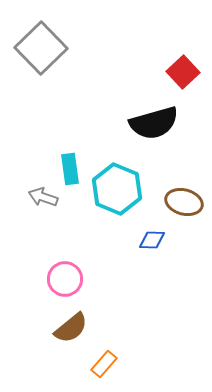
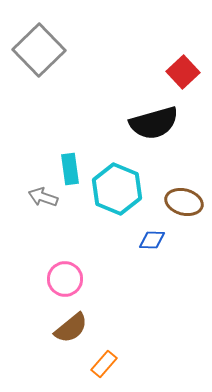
gray square: moved 2 px left, 2 px down
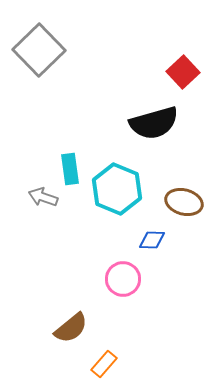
pink circle: moved 58 px right
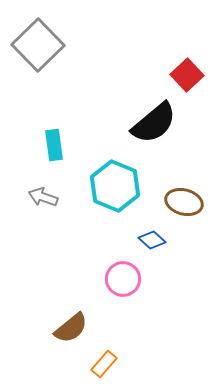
gray square: moved 1 px left, 5 px up
red square: moved 4 px right, 3 px down
black semicircle: rotated 24 degrees counterclockwise
cyan rectangle: moved 16 px left, 24 px up
cyan hexagon: moved 2 px left, 3 px up
blue diamond: rotated 40 degrees clockwise
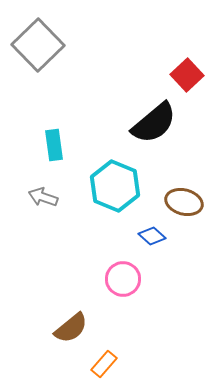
blue diamond: moved 4 px up
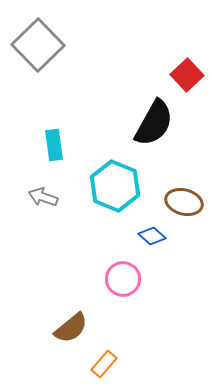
black semicircle: rotated 21 degrees counterclockwise
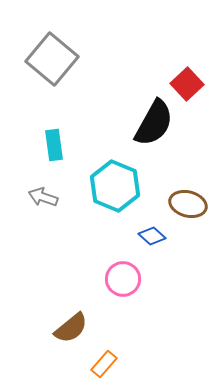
gray square: moved 14 px right, 14 px down; rotated 6 degrees counterclockwise
red square: moved 9 px down
brown ellipse: moved 4 px right, 2 px down
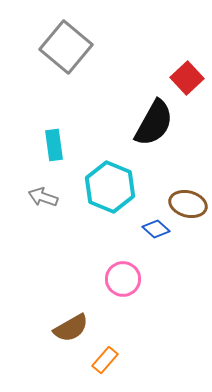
gray square: moved 14 px right, 12 px up
red square: moved 6 px up
cyan hexagon: moved 5 px left, 1 px down
blue diamond: moved 4 px right, 7 px up
brown semicircle: rotated 9 degrees clockwise
orange rectangle: moved 1 px right, 4 px up
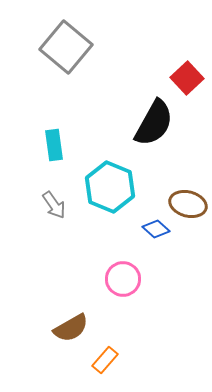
gray arrow: moved 11 px right, 8 px down; rotated 144 degrees counterclockwise
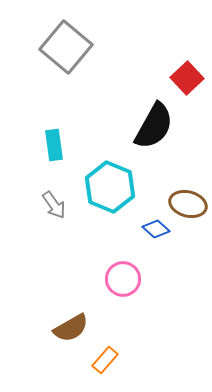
black semicircle: moved 3 px down
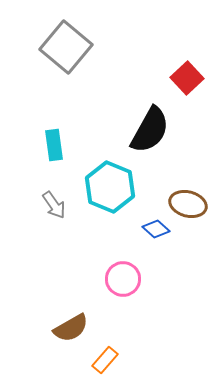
black semicircle: moved 4 px left, 4 px down
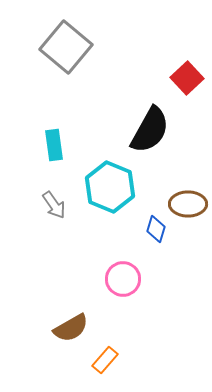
brown ellipse: rotated 15 degrees counterclockwise
blue diamond: rotated 64 degrees clockwise
